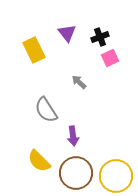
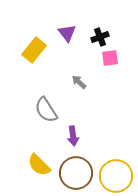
yellow rectangle: rotated 65 degrees clockwise
pink square: rotated 18 degrees clockwise
yellow semicircle: moved 4 px down
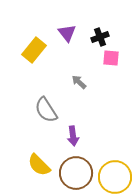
pink square: moved 1 px right; rotated 12 degrees clockwise
yellow circle: moved 1 px left, 1 px down
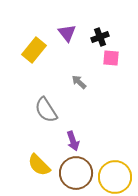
purple arrow: moved 5 px down; rotated 12 degrees counterclockwise
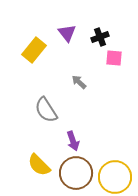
pink square: moved 3 px right
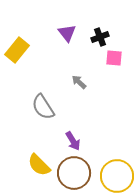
yellow rectangle: moved 17 px left
gray semicircle: moved 3 px left, 3 px up
purple arrow: rotated 12 degrees counterclockwise
brown circle: moved 2 px left
yellow circle: moved 2 px right, 1 px up
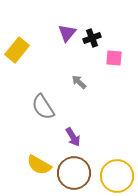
purple triangle: rotated 18 degrees clockwise
black cross: moved 8 px left, 1 px down
purple arrow: moved 4 px up
yellow semicircle: rotated 15 degrees counterclockwise
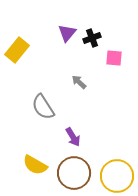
yellow semicircle: moved 4 px left
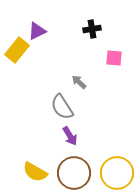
purple triangle: moved 30 px left, 2 px up; rotated 24 degrees clockwise
black cross: moved 9 px up; rotated 12 degrees clockwise
gray semicircle: moved 19 px right
purple arrow: moved 3 px left, 1 px up
yellow semicircle: moved 7 px down
yellow circle: moved 3 px up
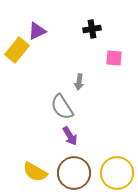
gray arrow: rotated 126 degrees counterclockwise
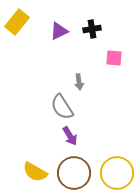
purple triangle: moved 22 px right
yellow rectangle: moved 28 px up
gray arrow: rotated 14 degrees counterclockwise
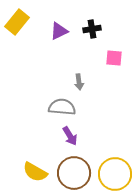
gray semicircle: rotated 128 degrees clockwise
yellow circle: moved 2 px left, 1 px down
